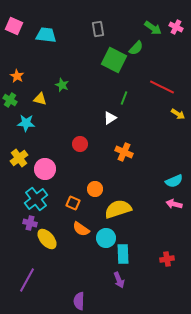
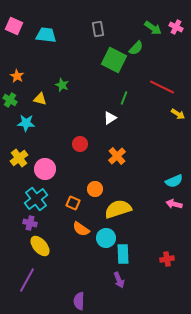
orange cross: moved 7 px left, 4 px down; rotated 24 degrees clockwise
yellow ellipse: moved 7 px left, 7 px down
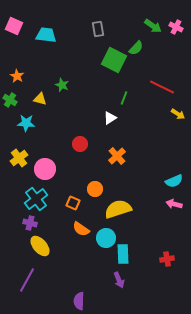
green arrow: moved 2 px up
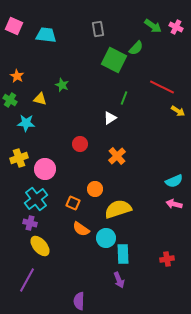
yellow arrow: moved 3 px up
yellow cross: rotated 18 degrees clockwise
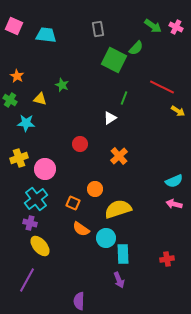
orange cross: moved 2 px right
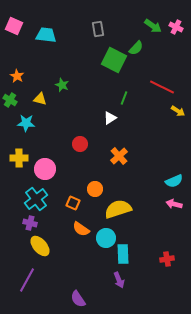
yellow cross: rotated 18 degrees clockwise
purple semicircle: moved 1 px left, 2 px up; rotated 36 degrees counterclockwise
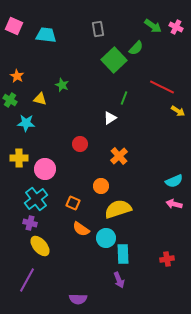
green square: rotated 20 degrees clockwise
orange circle: moved 6 px right, 3 px up
purple semicircle: rotated 54 degrees counterclockwise
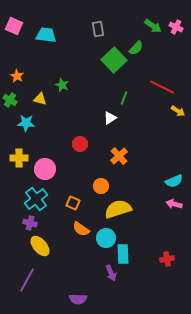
purple arrow: moved 8 px left, 7 px up
